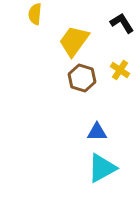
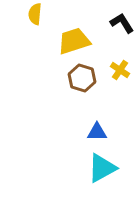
yellow trapezoid: rotated 36 degrees clockwise
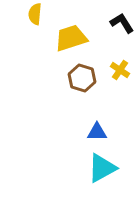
yellow trapezoid: moved 3 px left, 3 px up
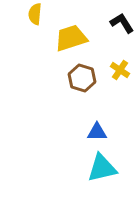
cyan triangle: rotated 16 degrees clockwise
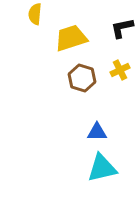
black L-shape: moved 5 px down; rotated 70 degrees counterclockwise
yellow cross: rotated 30 degrees clockwise
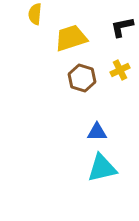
black L-shape: moved 1 px up
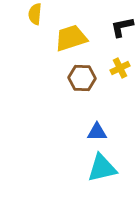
yellow cross: moved 2 px up
brown hexagon: rotated 16 degrees counterclockwise
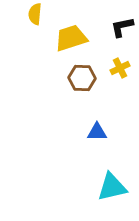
cyan triangle: moved 10 px right, 19 px down
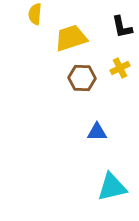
black L-shape: rotated 90 degrees counterclockwise
